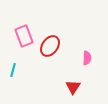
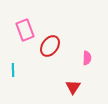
pink rectangle: moved 1 px right, 6 px up
cyan line: rotated 16 degrees counterclockwise
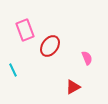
pink semicircle: rotated 24 degrees counterclockwise
cyan line: rotated 24 degrees counterclockwise
red triangle: rotated 28 degrees clockwise
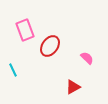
pink semicircle: rotated 24 degrees counterclockwise
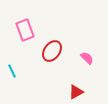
red ellipse: moved 2 px right, 5 px down
cyan line: moved 1 px left, 1 px down
red triangle: moved 3 px right, 5 px down
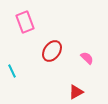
pink rectangle: moved 8 px up
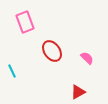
red ellipse: rotated 70 degrees counterclockwise
red triangle: moved 2 px right
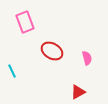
red ellipse: rotated 25 degrees counterclockwise
pink semicircle: rotated 32 degrees clockwise
